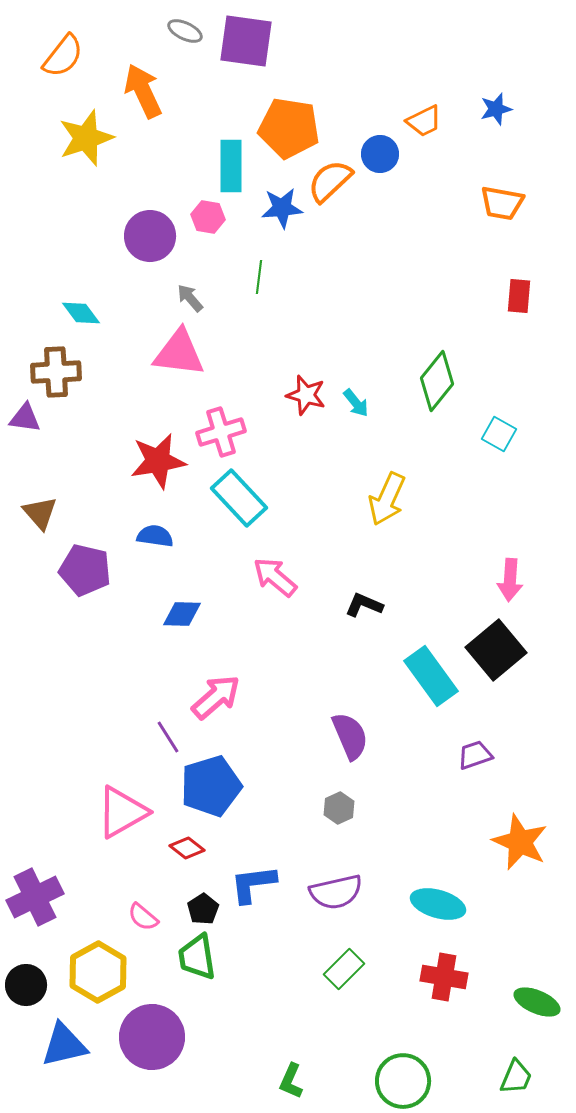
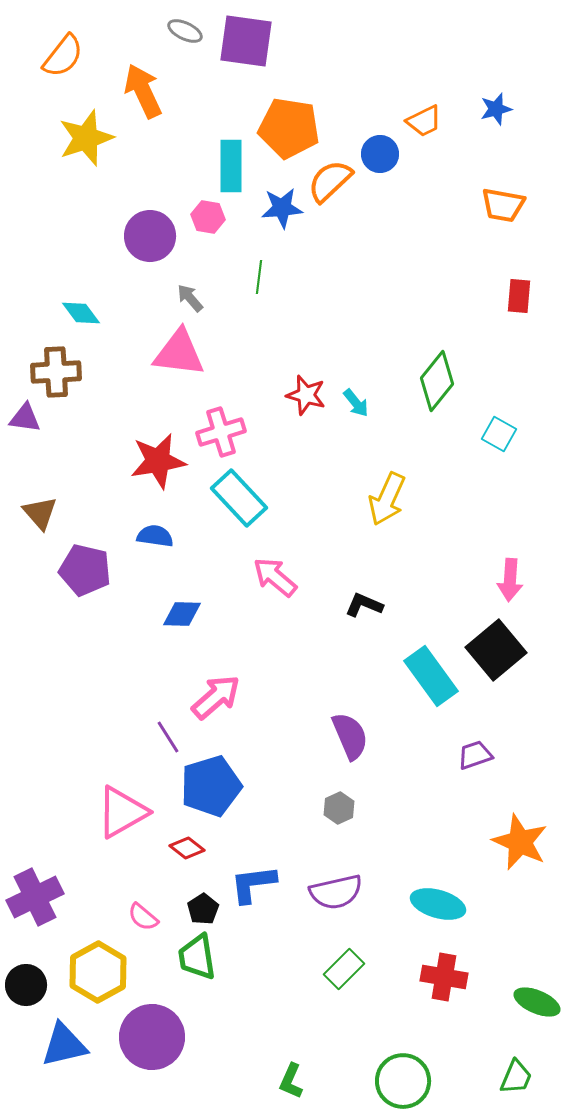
orange trapezoid at (502, 203): moved 1 px right, 2 px down
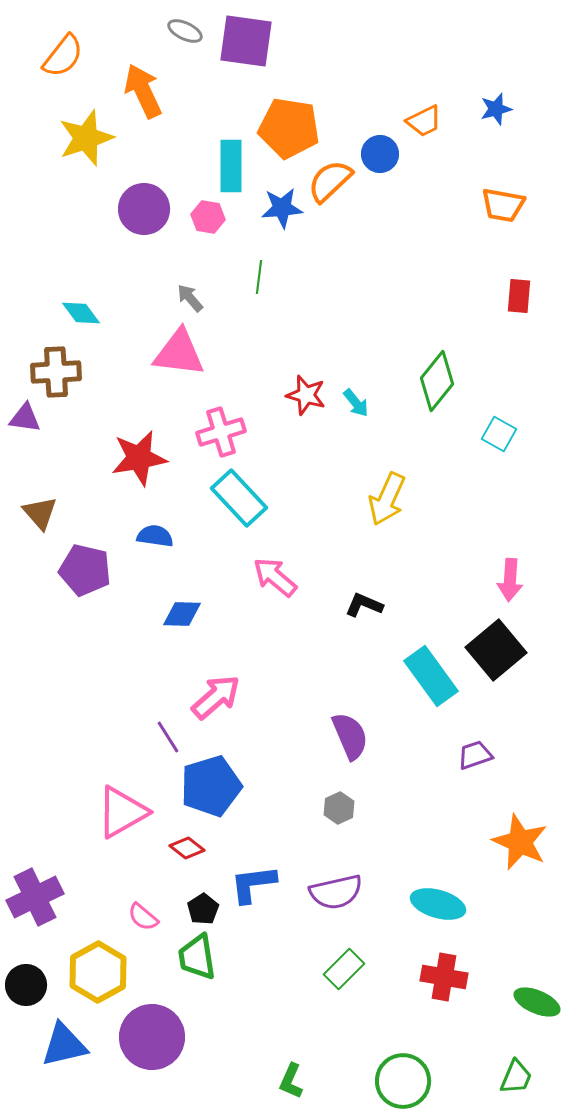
purple circle at (150, 236): moved 6 px left, 27 px up
red star at (158, 461): moved 19 px left, 3 px up
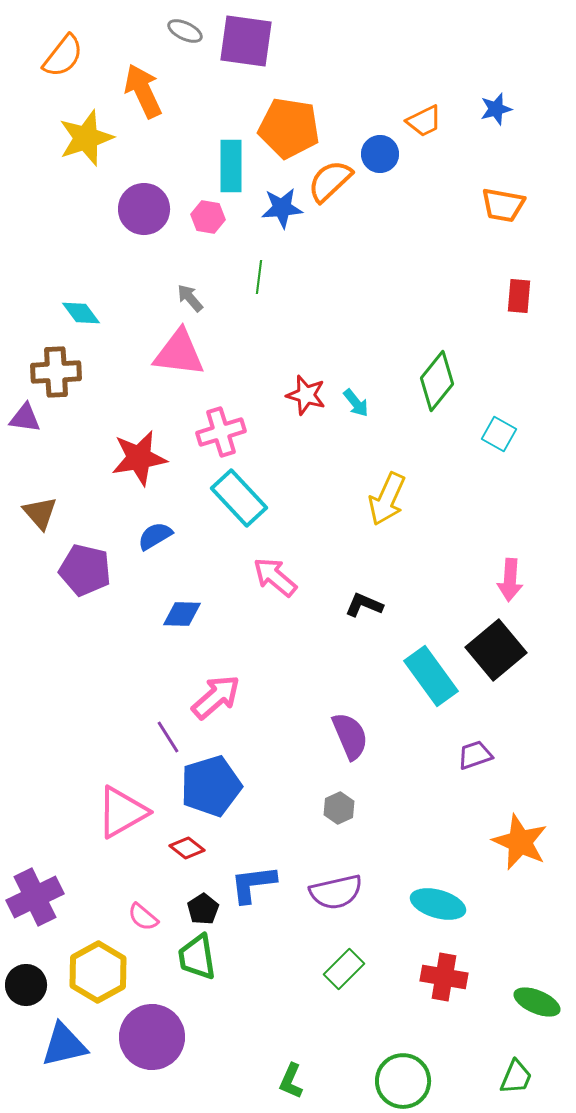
blue semicircle at (155, 536): rotated 39 degrees counterclockwise
